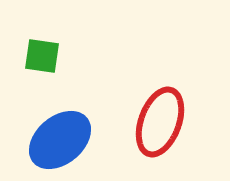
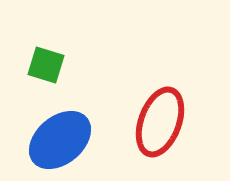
green square: moved 4 px right, 9 px down; rotated 9 degrees clockwise
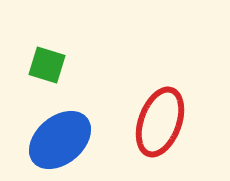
green square: moved 1 px right
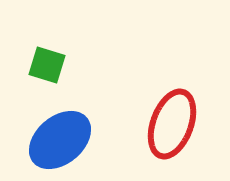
red ellipse: moved 12 px right, 2 px down
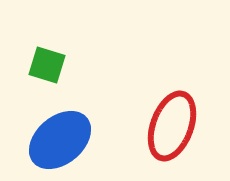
red ellipse: moved 2 px down
